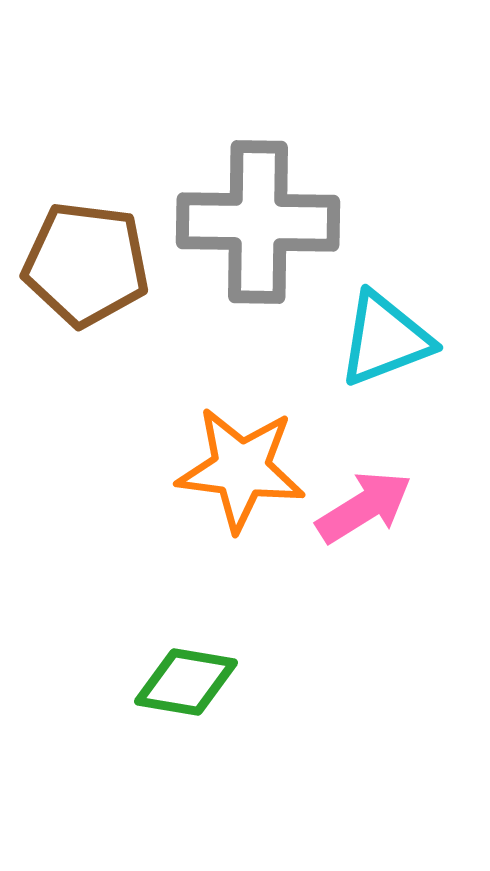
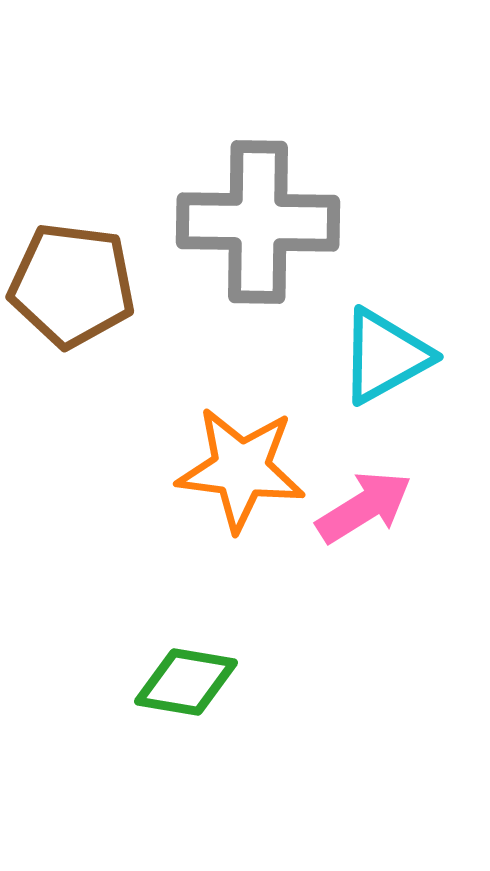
brown pentagon: moved 14 px left, 21 px down
cyan triangle: moved 17 px down; rotated 8 degrees counterclockwise
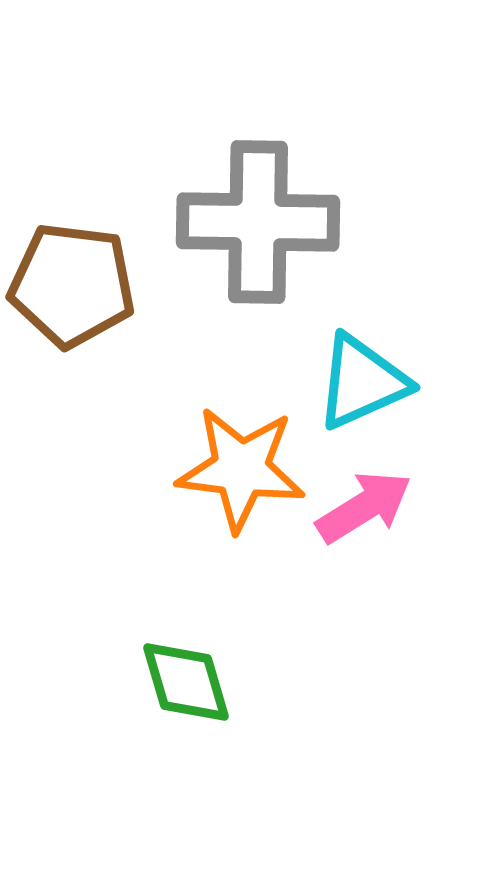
cyan triangle: moved 23 px left, 26 px down; rotated 5 degrees clockwise
green diamond: rotated 64 degrees clockwise
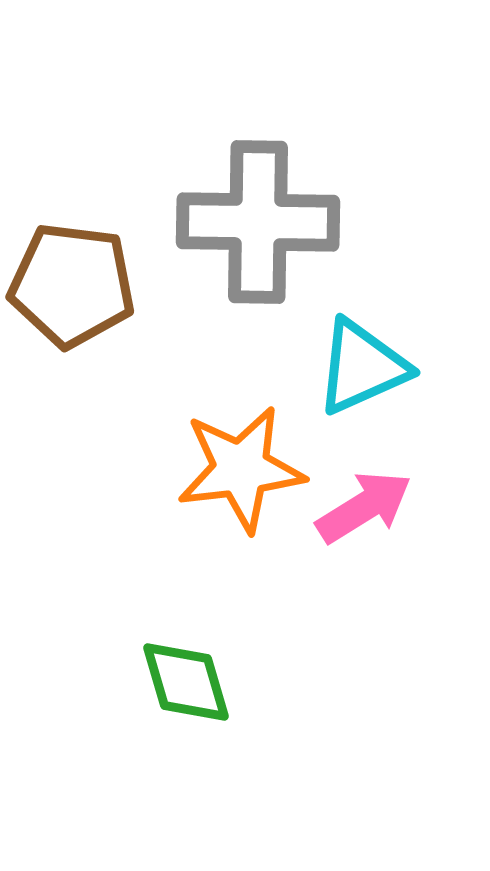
cyan triangle: moved 15 px up
orange star: rotated 14 degrees counterclockwise
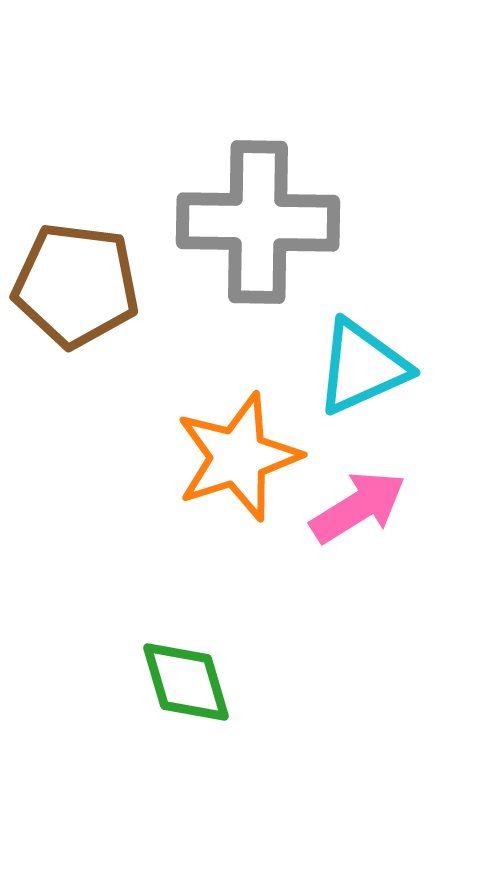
brown pentagon: moved 4 px right
orange star: moved 3 px left, 12 px up; rotated 11 degrees counterclockwise
pink arrow: moved 6 px left
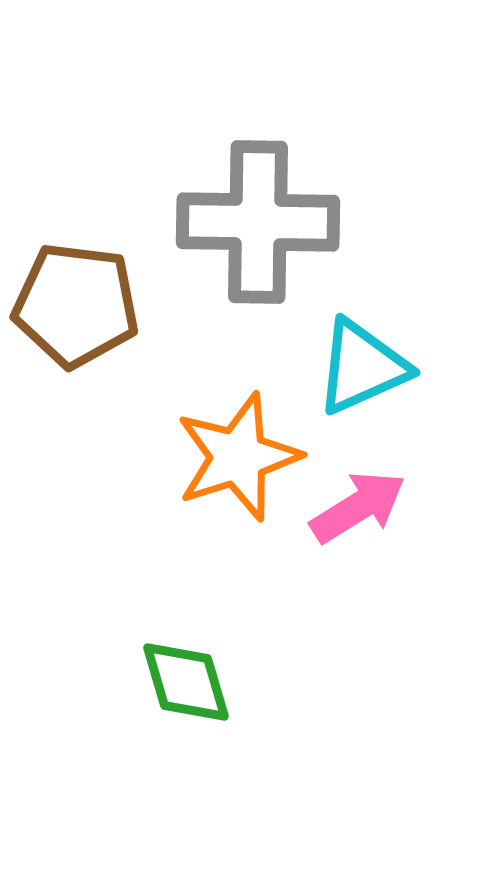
brown pentagon: moved 20 px down
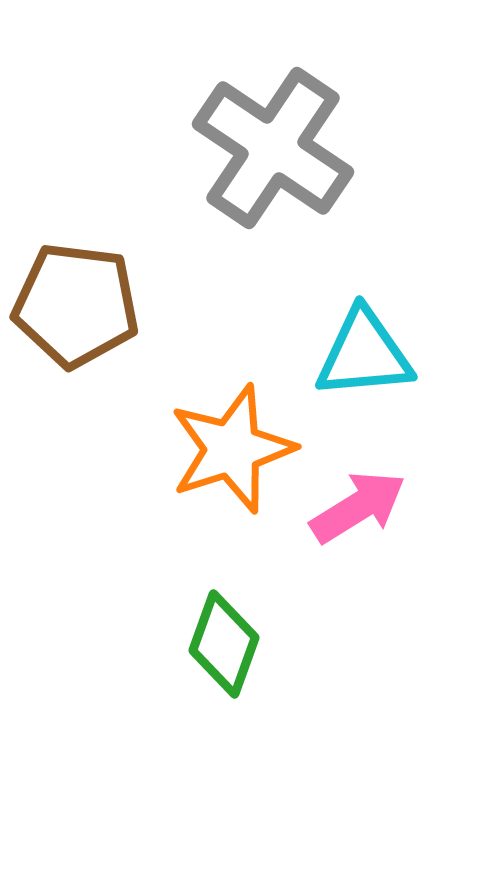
gray cross: moved 15 px right, 74 px up; rotated 33 degrees clockwise
cyan triangle: moved 2 px right, 13 px up; rotated 19 degrees clockwise
orange star: moved 6 px left, 8 px up
green diamond: moved 38 px right, 38 px up; rotated 36 degrees clockwise
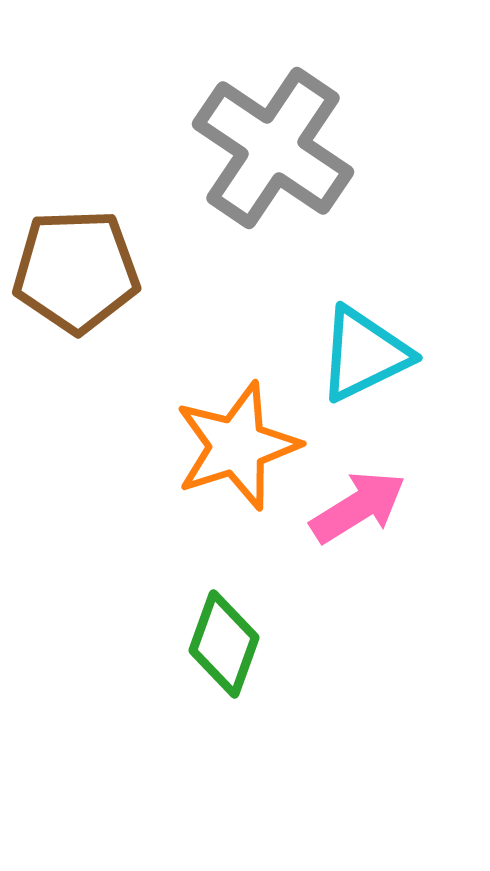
brown pentagon: moved 34 px up; rotated 9 degrees counterclockwise
cyan triangle: rotated 21 degrees counterclockwise
orange star: moved 5 px right, 3 px up
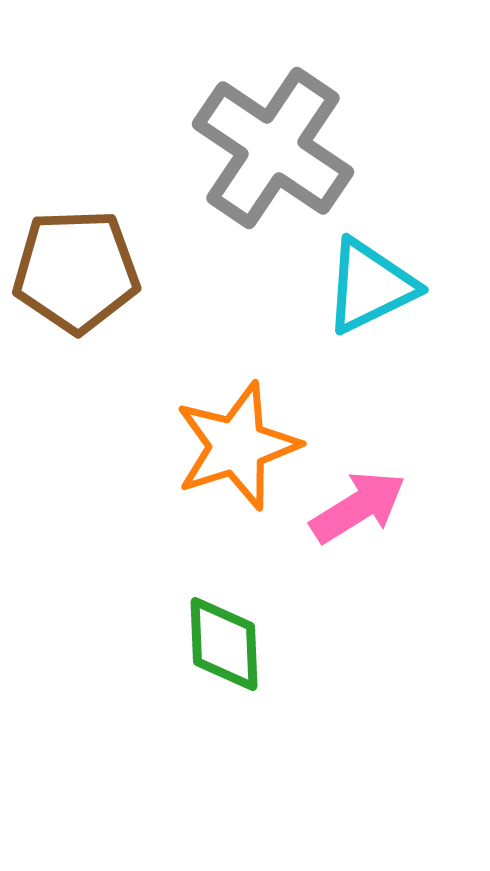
cyan triangle: moved 6 px right, 68 px up
green diamond: rotated 22 degrees counterclockwise
